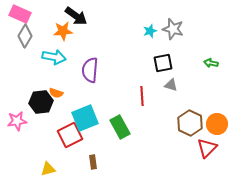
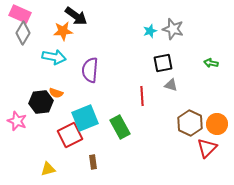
gray diamond: moved 2 px left, 3 px up
pink star: rotated 30 degrees clockwise
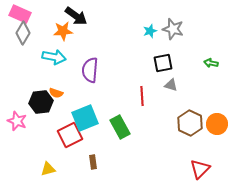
red triangle: moved 7 px left, 21 px down
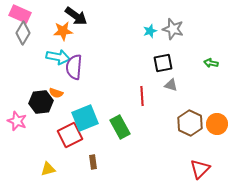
cyan arrow: moved 4 px right
purple semicircle: moved 16 px left, 3 px up
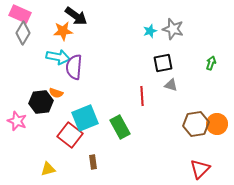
green arrow: rotated 96 degrees clockwise
brown hexagon: moved 6 px right, 1 px down; rotated 25 degrees clockwise
red square: rotated 25 degrees counterclockwise
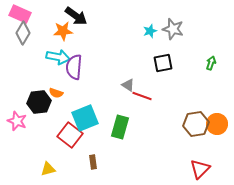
gray triangle: moved 43 px left; rotated 16 degrees clockwise
red line: rotated 66 degrees counterclockwise
black hexagon: moved 2 px left
green rectangle: rotated 45 degrees clockwise
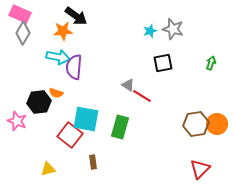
red line: rotated 12 degrees clockwise
cyan square: moved 1 px right, 1 px down; rotated 32 degrees clockwise
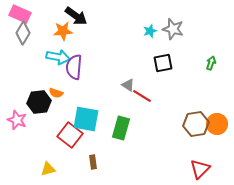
pink star: moved 1 px up
green rectangle: moved 1 px right, 1 px down
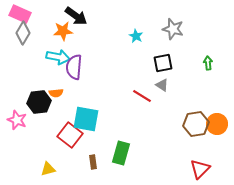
cyan star: moved 14 px left, 5 px down; rotated 24 degrees counterclockwise
green arrow: moved 3 px left; rotated 24 degrees counterclockwise
gray triangle: moved 34 px right
orange semicircle: rotated 24 degrees counterclockwise
green rectangle: moved 25 px down
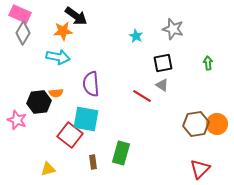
purple semicircle: moved 17 px right, 17 px down; rotated 10 degrees counterclockwise
